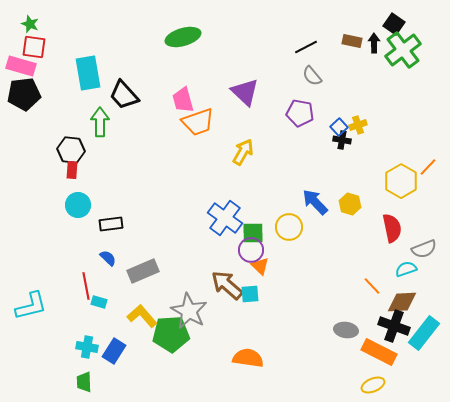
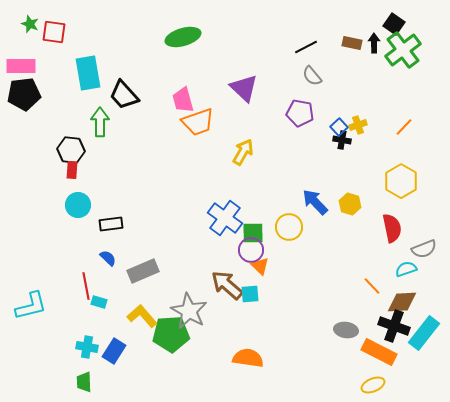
brown rectangle at (352, 41): moved 2 px down
red square at (34, 47): moved 20 px right, 15 px up
pink rectangle at (21, 66): rotated 16 degrees counterclockwise
purple triangle at (245, 92): moved 1 px left, 4 px up
orange line at (428, 167): moved 24 px left, 40 px up
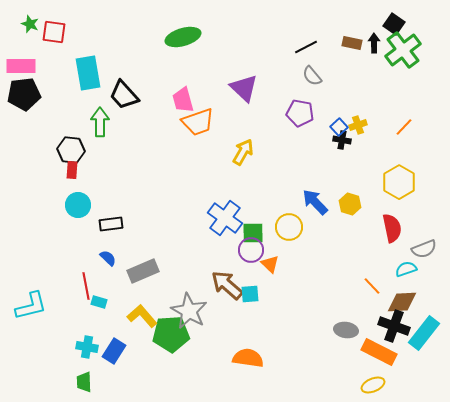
yellow hexagon at (401, 181): moved 2 px left, 1 px down
orange triangle at (260, 266): moved 10 px right, 2 px up
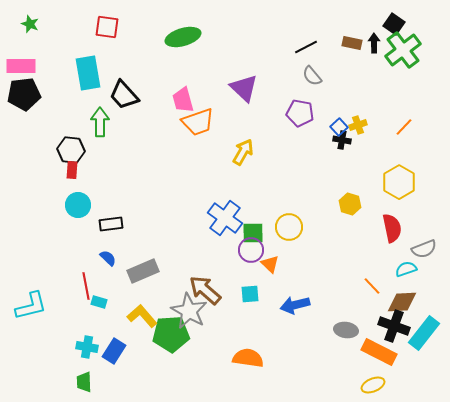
red square at (54, 32): moved 53 px right, 5 px up
blue arrow at (315, 202): moved 20 px left, 103 px down; rotated 60 degrees counterclockwise
brown arrow at (227, 285): moved 22 px left, 5 px down
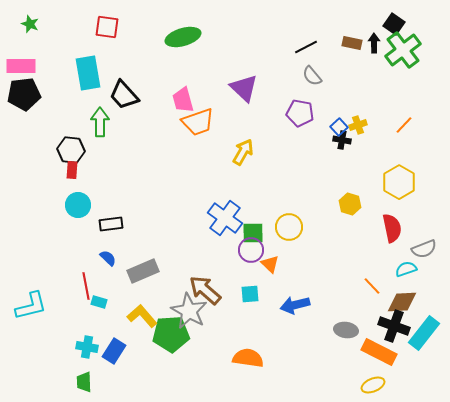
orange line at (404, 127): moved 2 px up
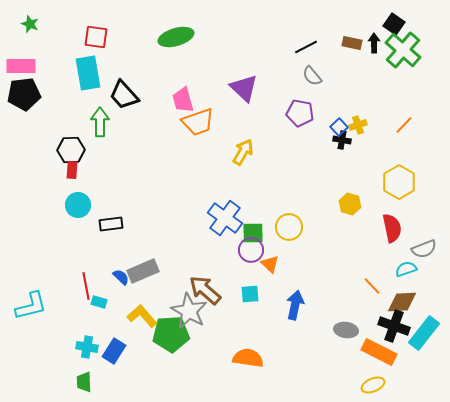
red square at (107, 27): moved 11 px left, 10 px down
green ellipse at (183, 37): moved 7 px left
green cross at (403, 50): rotated 12 degrees counterclockwise
black hexagon at (71, 150): rotated 8 degrees counterclockwise
blue semicircle at (108, 258): moved 13 px right, 19 px down
blue arrow at (295, 305): rotated 116 degrees clockwise
